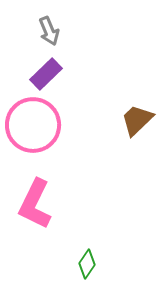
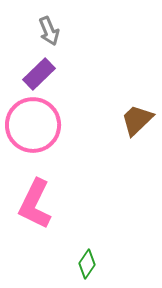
purple rectangle: moved 7 px left
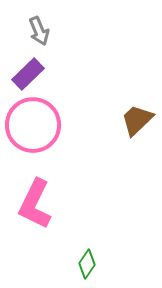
gray arrow: moved 10 px left
purple rectangle: moved 11 px left
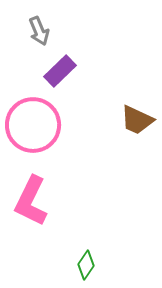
purple rectangle: moved 32 px right, 3 px up
brown trapezoid: rotated 111 degrees counterclockwise
pink L-shape: moved 4 px left, 3 px up
green diamond: moved 1 px left, 1 px down
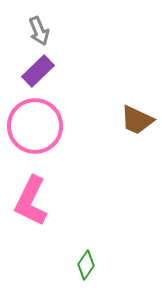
purple rectangle: moved 22 px left
pink circle: moved 2 px right, 1 px down
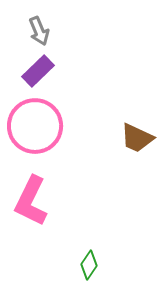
brown trapezoid: moved 18 px down
green diamond: moved 3 px right
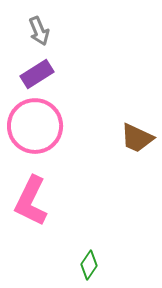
purple rectangle: moved 1 px left, 3 px down; rotated 12 degrees clockwise
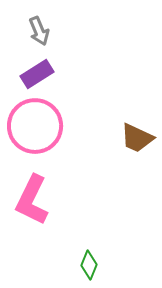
pink L-shape: moved 1 px right, 1 px up
green diamond: rotated 12 degrees counterclockwise
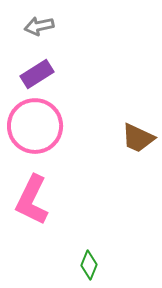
gray arrow: moved 5 px up; rotated 100 degrees clockwise
brown trapezoid: moved 1 px right
